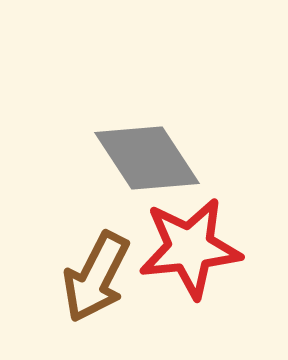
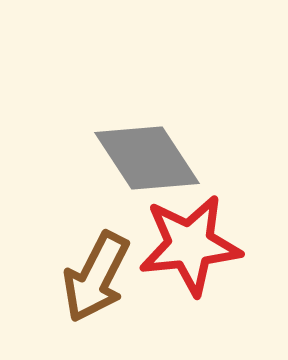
red star: moved 3 px up
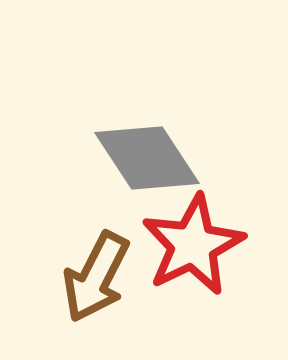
red star: moved 3 px right; rotated 20 degrees counterclockwise
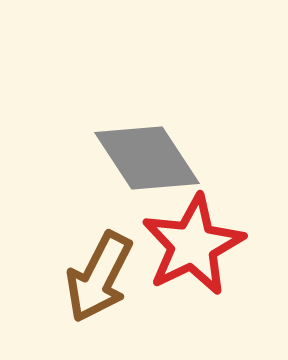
brown arrow: moved 3 px right
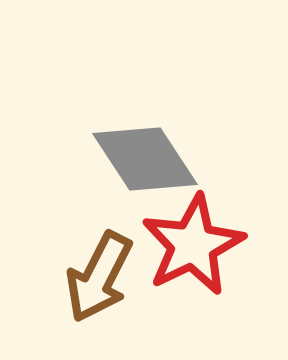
gray diamond: moved 2 px left, 1 px down
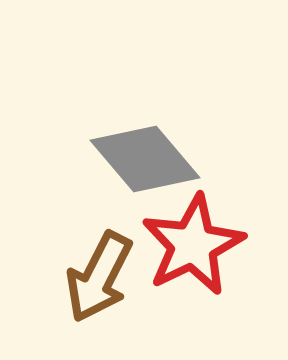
gray diamond: rotated 7 degrees counterclockwise
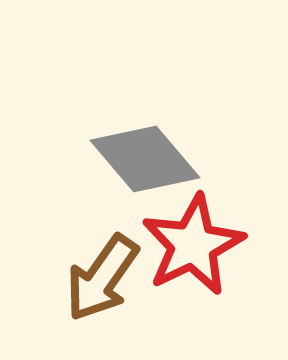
brown arrow: moved 3 px right, 1 px down; rotated 8 degrees clockwise
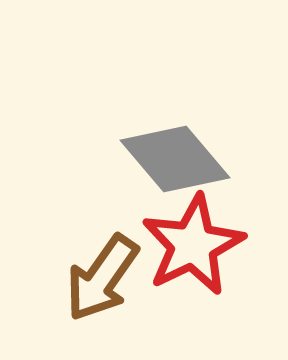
gray diamond: moved 30 px right
